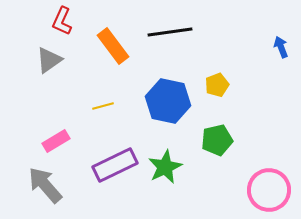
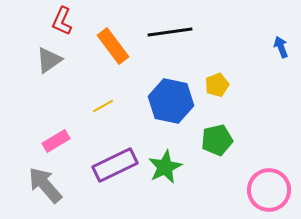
blue hexagon: moved 3 px right
yellow line: rotated 15 degrees counterclockwise
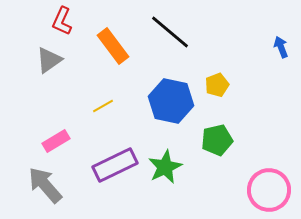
black line: rotated 48 degrees clockwise
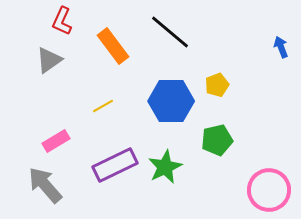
blue hexagon: rotated 12 degrees counterclockwise
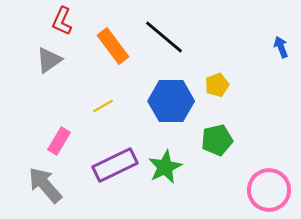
black line: moved 6 px left, 5 px down
pink rectangle: moved 3 px right; rotated 28 degrees counterclockwise
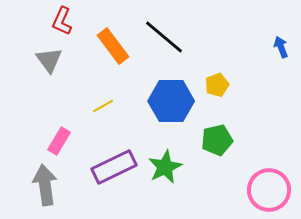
gray triangle: rotated 32 degrees counterclockwise
purple rectangle: moved 1 px left, 2 px down
gray arrow: rotated 33 degrees clockwise
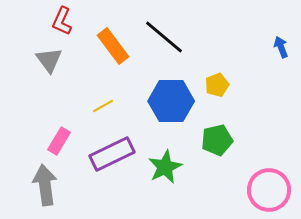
purple rectangle: moved 2 px left, 13 px up
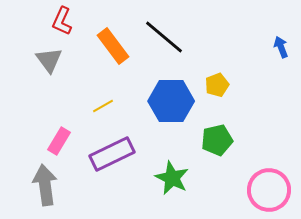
green star: moved 7 px right, 11 px down; rotated 20 degrees counterclockwise
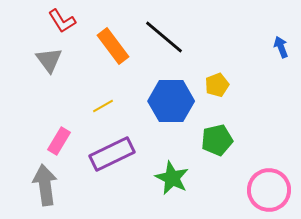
red L-shape: rotated 56 degrees counterclockwise
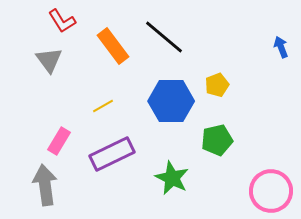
pink circle: moved 2 px right, 1 px down
